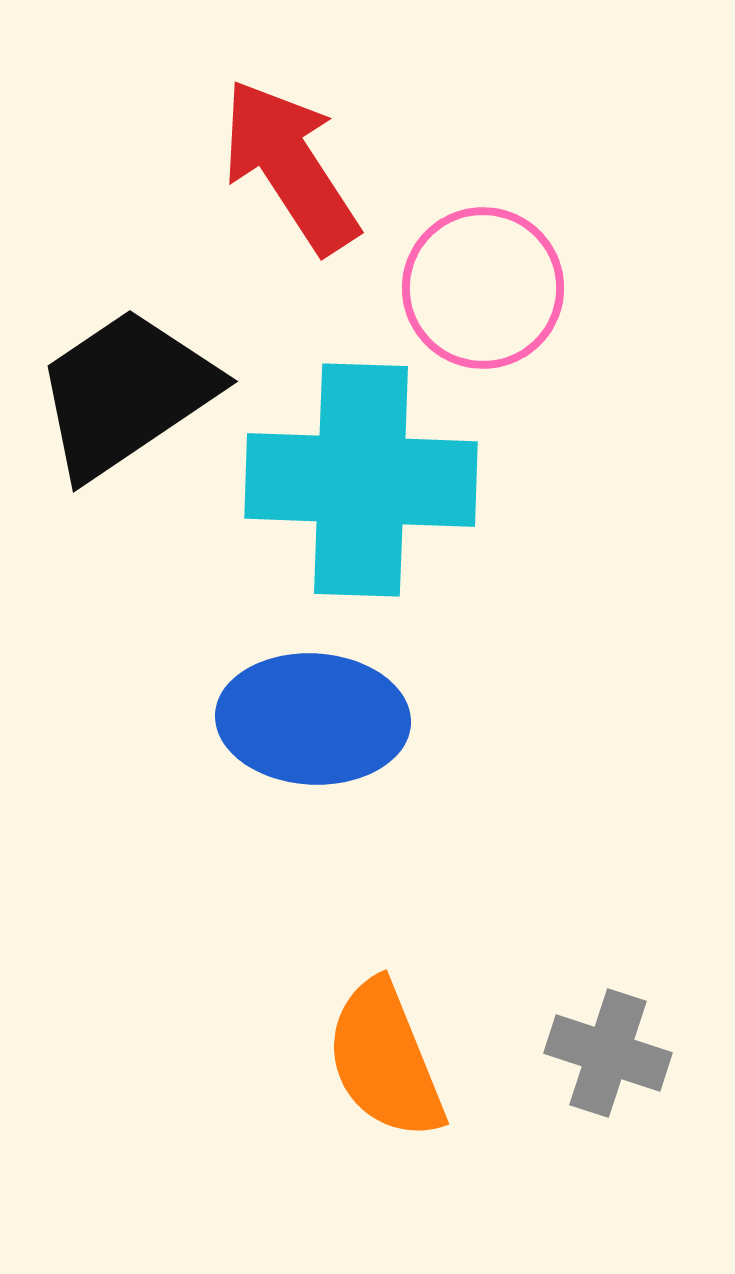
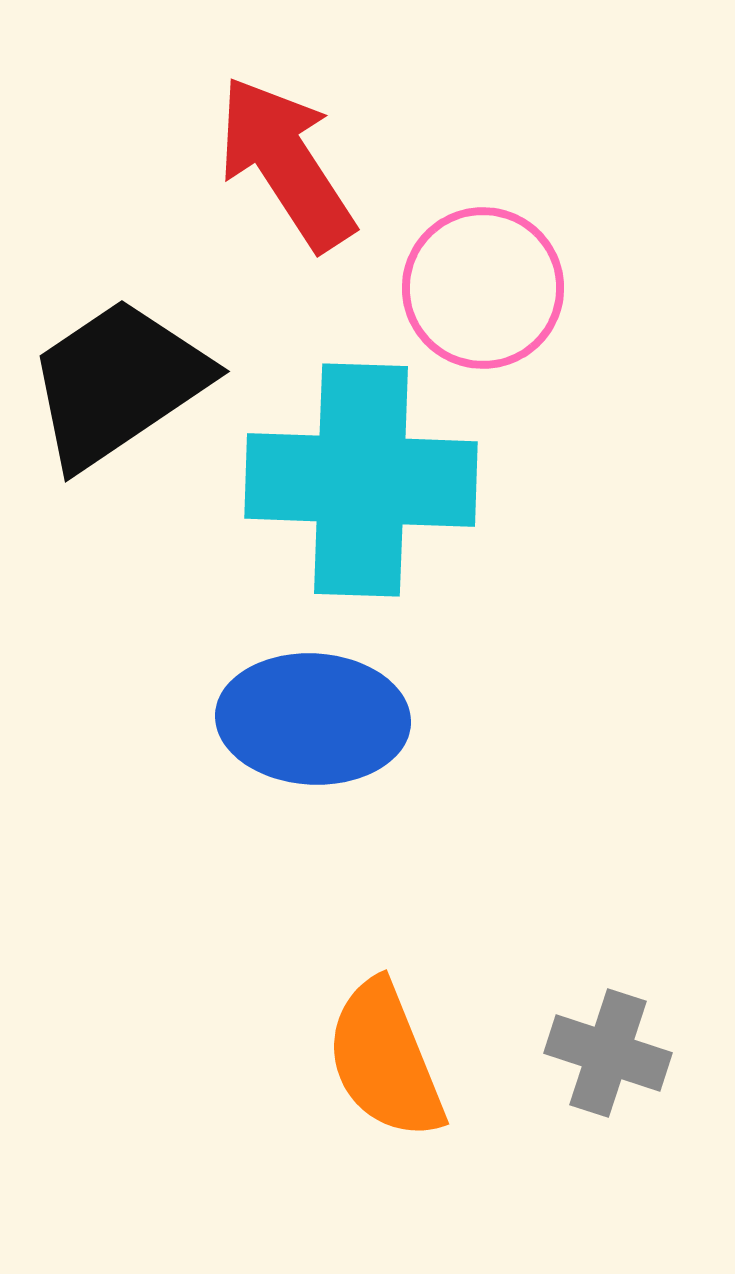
red arrow: moved 4 px left, 3 px up
black trapezoid: moved 8 px left, 10 px up
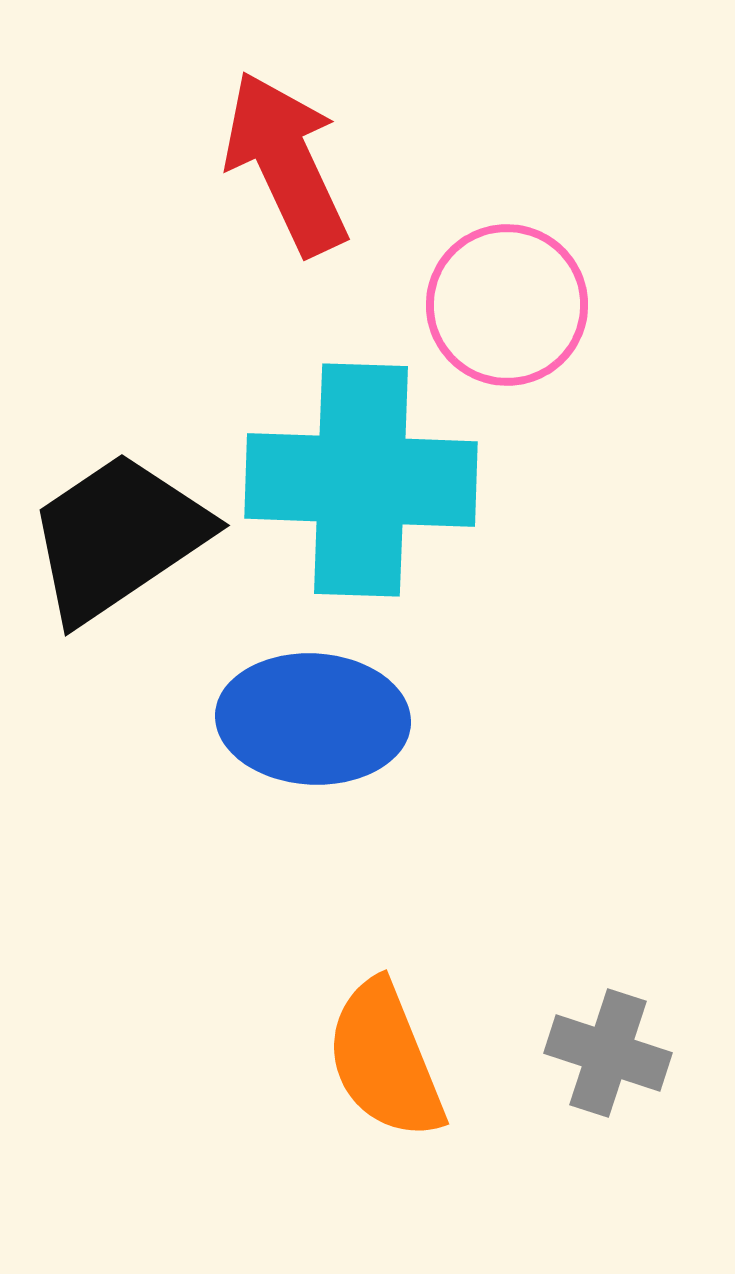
red arrow: rotated 8 degrees clockwise
pink circle: moved 24 px right, 17 px down
black trapezoid: moved 154 px down
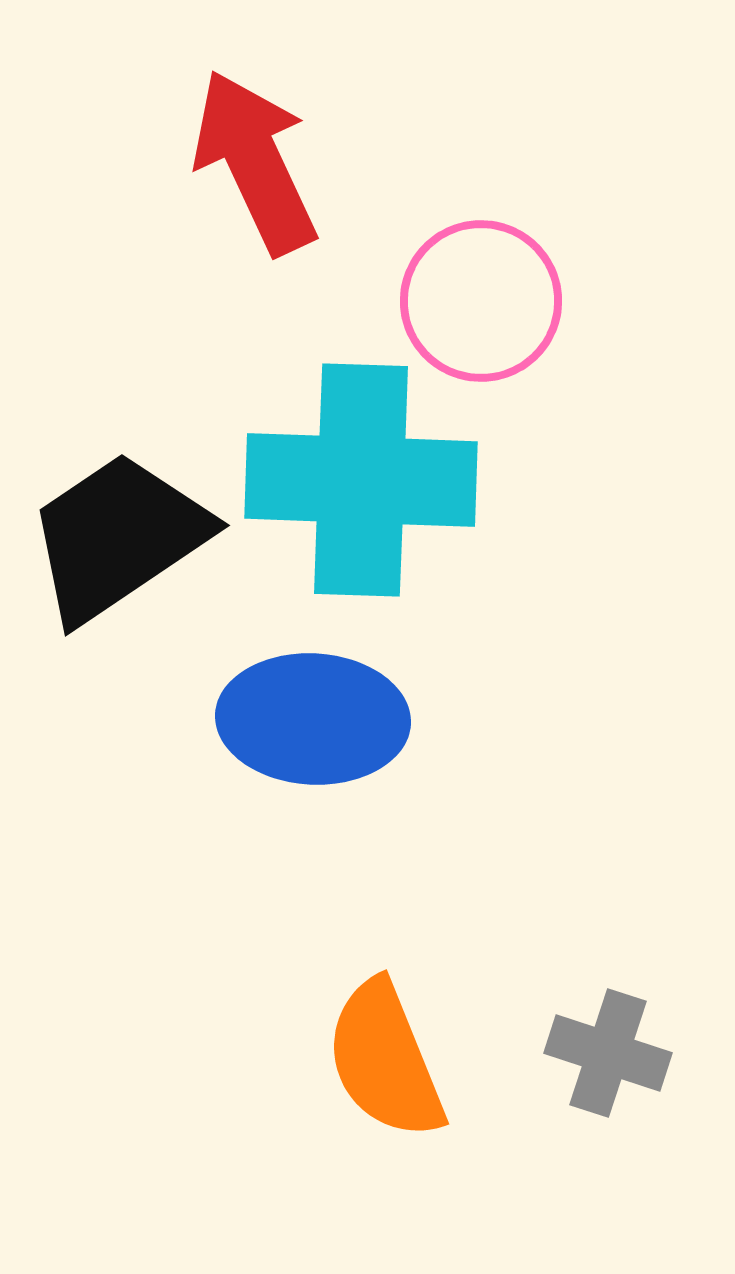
red arrow: moved 31 px left, 1 px up
pink circle: moved 26 px left, 4 px up
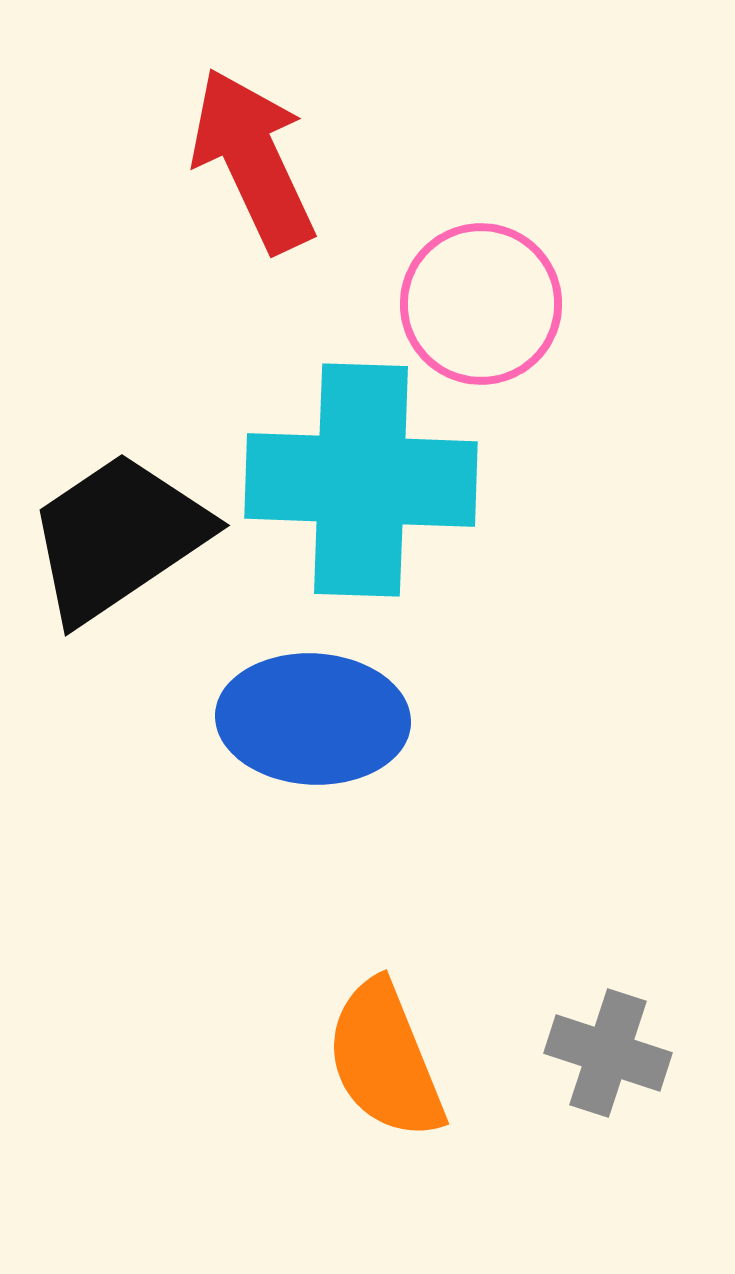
red arrow: moved 2 px left, 2 px up
pink circle: moved 3 px down
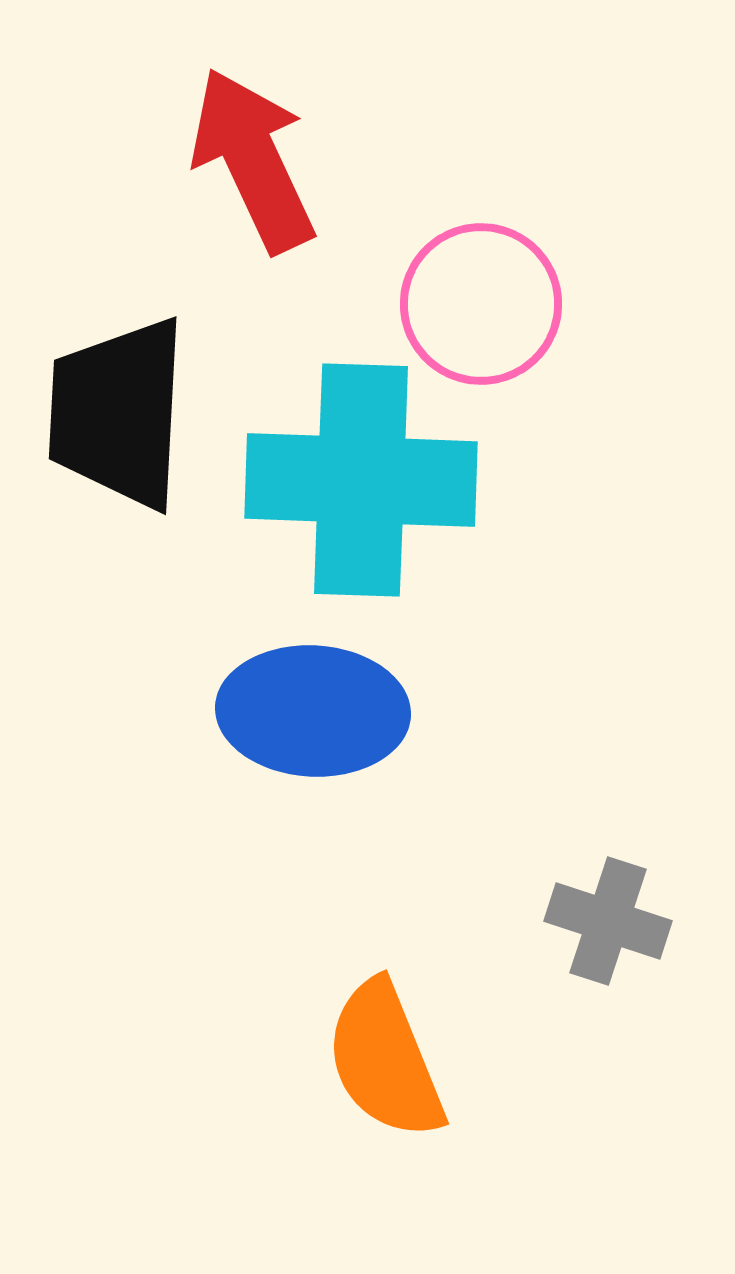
black trapezoid: moved 124 px up; rotated 53 degrees counterclockwise
blue ellipse: moved 8 px up
gray cross: moved 132 px up
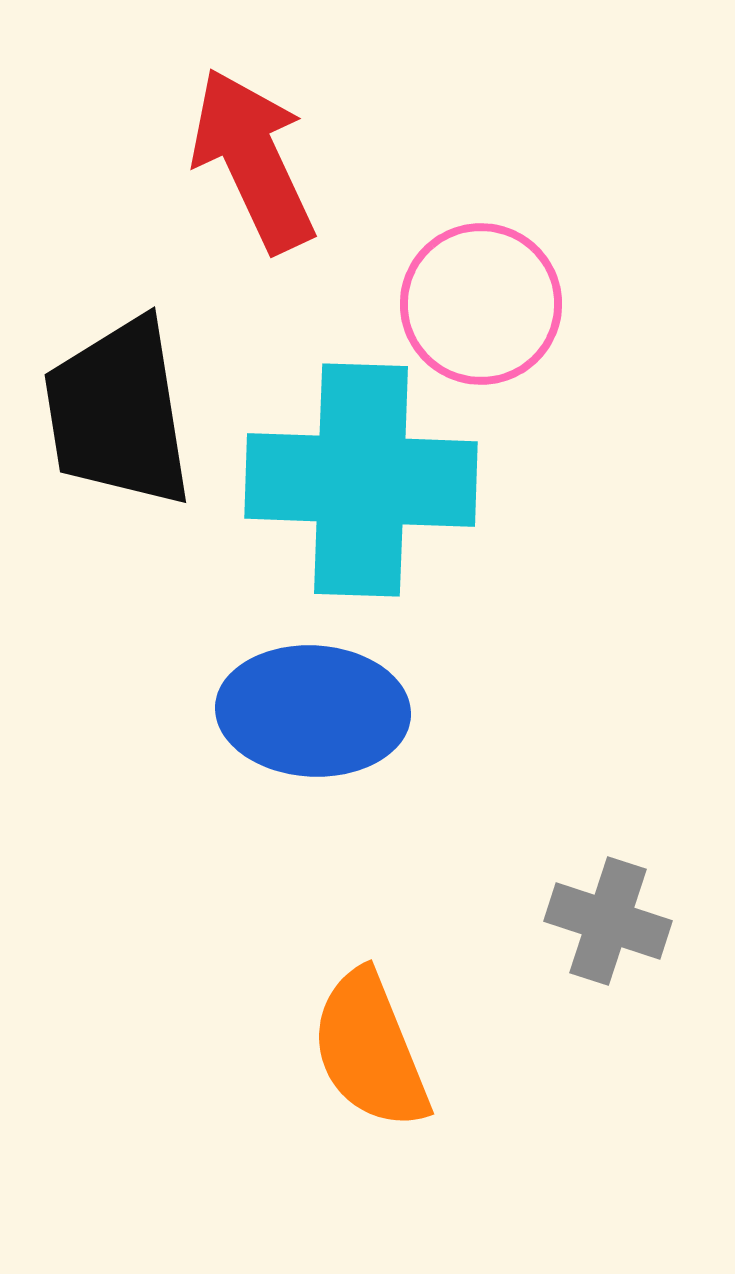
black trapezoid: rotated 12 degrees counterclockwise
orange semicircle: moved 15 px left, 10 px up
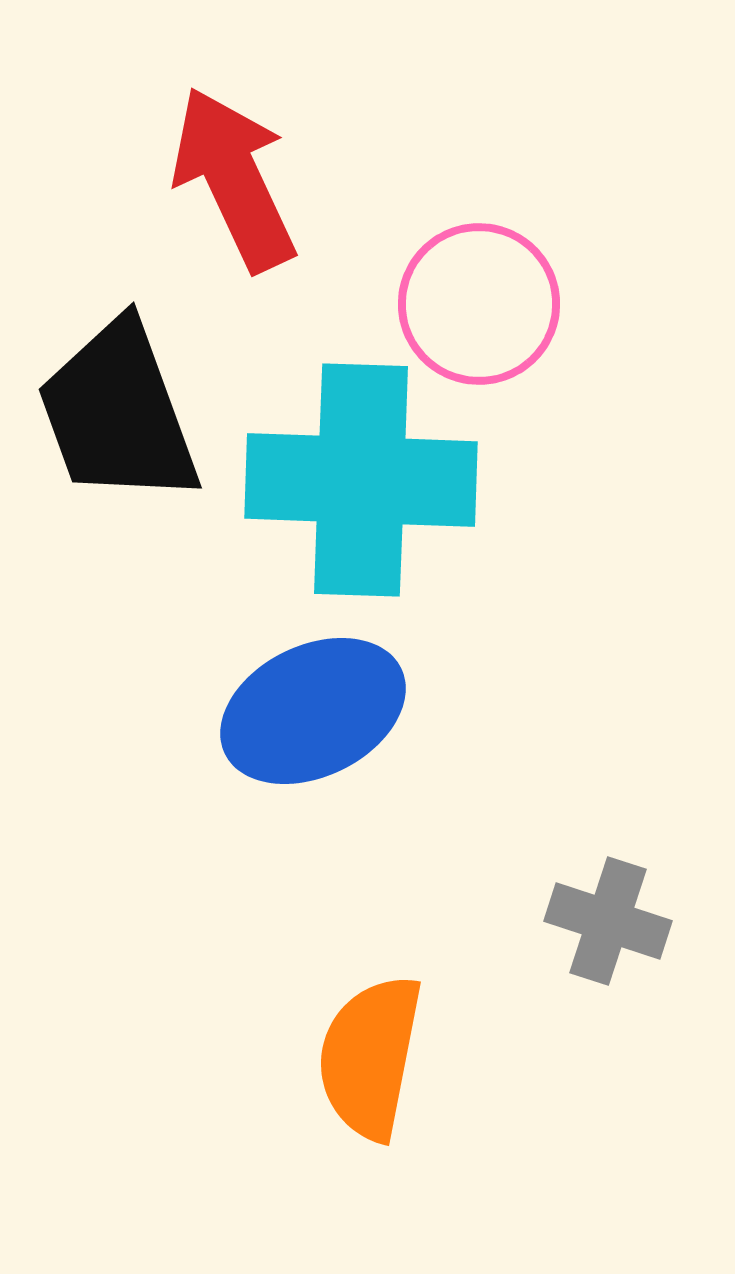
red arrow: moved 19 px left, 19 px down
pink circle: moved 2 px left
black trapezoid: rotated 11 degrees counterclockwise
blue ellipse: rotated 29 degrees counterclockwise
orange semicircle: moved 7 px down; rotated 33 degrees clockwise
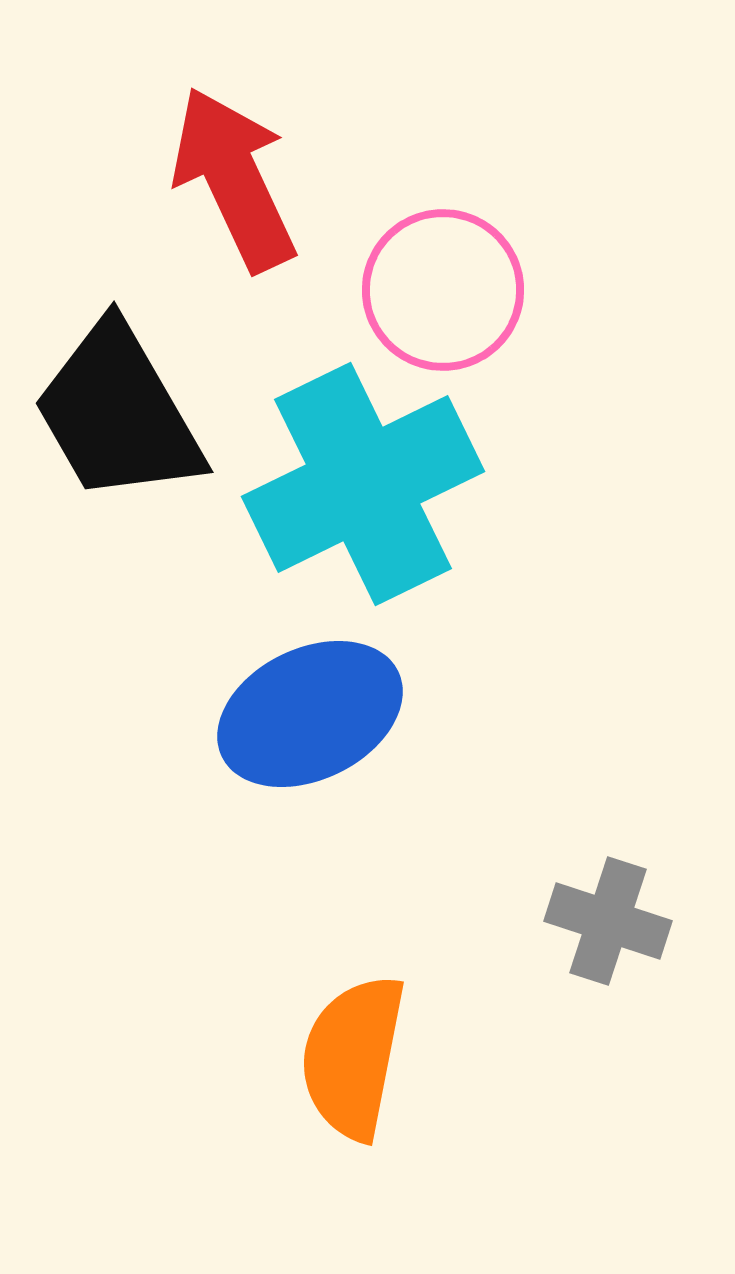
pink circle: moved 36 px left, 14 px up
black trapezoid: rotated 10 degrees counterclockwise
cyan cross: moved 2 px right, 4 px down; rotated 28 degrees counterclockwise
blue ellipse: moved 3 px left, 3 px down
orange semicircle: moved 17 px left
